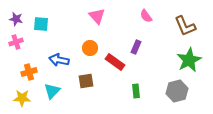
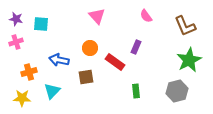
brown square: moved 4 px up
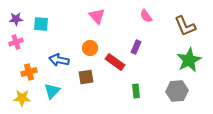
purple star: rotated 16 degrees counterclockwise
gray hexagon: rotated 10 degrees clockwise
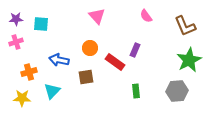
purple rectangle: moved 1 px left, 3 px down
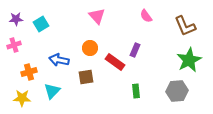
cyan square: rotated 35 degrees counterclockwise
pink cross: moved 2 px left, 3 px down
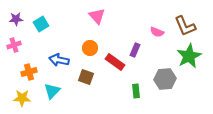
pink semicircle: moved 11 px right, 16 px down; rotated 32 degrees counterclockwise
green star: moved 4 px up
brown square: rotated 28 degrees clockwise
gray hexagon: moved 12 px left, 12 px up
